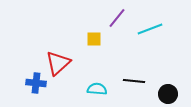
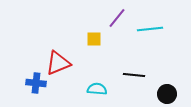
cyan line: rotated 15 degrees clockwise
red triangle: rotated 20 degrees clockwise
black line: moved 6 px up
black circle: moved 1 px left
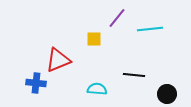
red triangle: moved 3 px up
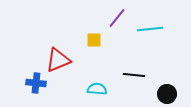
yellow square: moved 1 px down
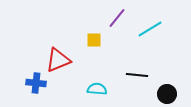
cyan line: rotated 25 degrees counterclockwise
black line: moved 3 px right
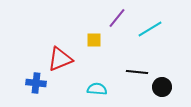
red triangle: moved 2 px right, 1 px up
black line: moved 3 px up
black circle: moved 5 px left, 7 px up
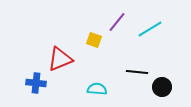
purple line: moved 4 px down
yellow square: rotated 21 degrees clockwise
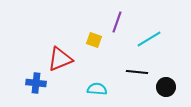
purple line: rotated 20 degrees counterclockwise
cyan line: moved 1 px left, 10 px down
black circle: moved 4 px right
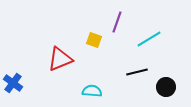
black line: rotated 20 degrees counterclockwise
blue cross: moved 23 px left; rotated 30 degrees clockwise
cyan semicircle: moved 5 px left, 2 px down
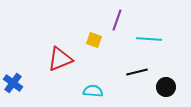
purple line: moved 2 px up
cyan line: rotated 35 degrees clockwise
cyan semicircle: moved 1 px right
